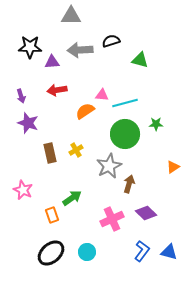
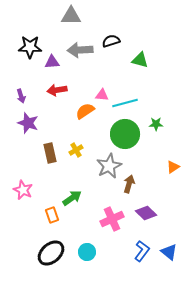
blue triangle: rotated 24 degrees clockwise
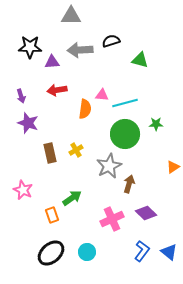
orange semicircle: moved 2 px up; rotated 132 degrees clockwise
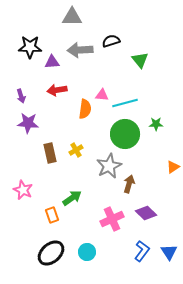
gray triangle: moved 1 px right, 1 px down
green triangle: rotated 36 degrees clockwise
purple star: rotated 15 degrees counterclockwise
blue triangle: rotated 18 degrees clockwise
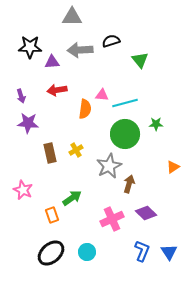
blue L-shape: rotated 15 degrees counterclockwise
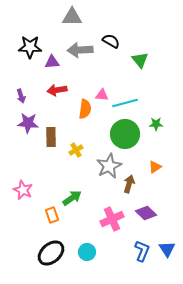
black semicircle: rotated 48 degrees clockwise
brown rectangle: moved 1 px right, 16 px up; rotated 12 degrees clockwise
orange triangle: moved 18 px left
blue triangle: moved 2 px left, 3 px up
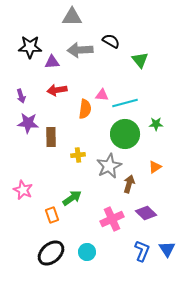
yellow cross: moved 2 px right, 5 px down; rotated 24 degrees clockwise
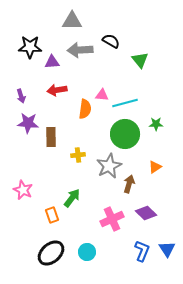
gray triangle: moved 4 px down
green arrow: rotated 18 degrees counterclockwise
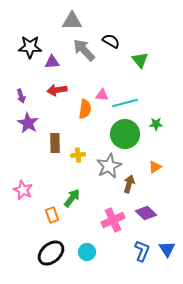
gray arrow: moved 4 px right; rotated 50 degrees clockwise
purple star: rotated 25 degrees clockwise
brown rectangle: moved 4 px right, 6 px down
pink cross: moved 1 px right, 1 px down
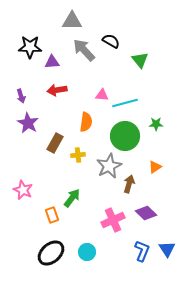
orange semicircle: moved 1 px right, 13 px down
green circle: moved 2 px down
brown rectangle: rotated 30 degrees clockwise
